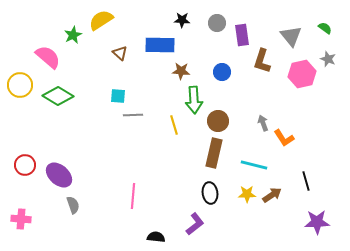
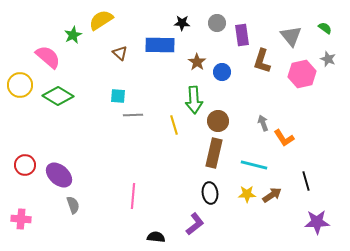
black star: moved 3 px down
brown star: moved 16 px right, 9 px up; rotated 30 degrees clockwise
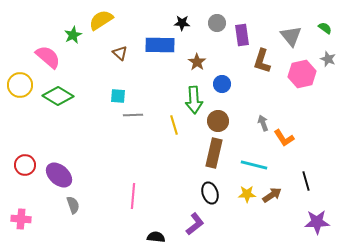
blue circle: moved 12 px down
black ellipse: rotated 10 degrees counterclockwise
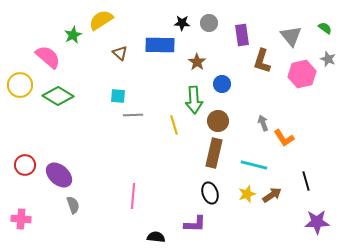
gray circle: moved 8 px left
yellow star: rotated 18 degrees counterclockwise
purple L-shape: rotated 40 degrees clockwise
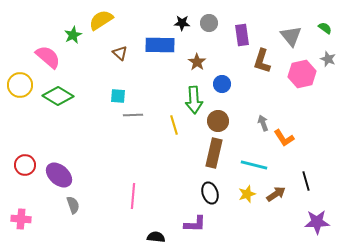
brown arrow: moved 4 px right, 1 px up
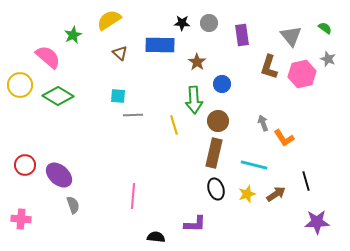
yellow semicircle: moved 8 px right
brown L-shape: moved 7 px right, 6 px down
black ellipse: moved 6 px right, 4 px up
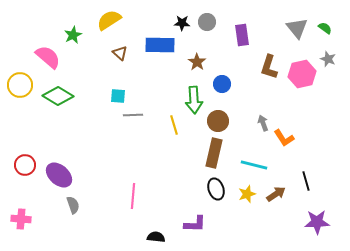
gray circle: moved 2 px left, 1 px up
gray triangle: moved 6 px right, 8 px up
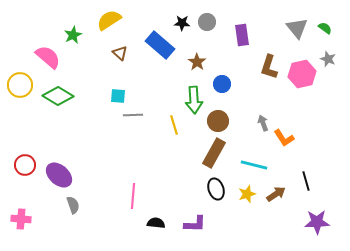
blue rectangle: rotated 40 degrees clockwise
brown rectangle: rotated 16 degrees clockwise
black semicircle: moved 14 px up
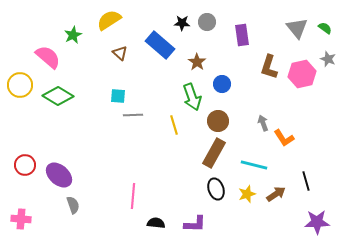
green arrow: moved 2 px left, 3 px up; rotated 16 degrees counterclockwise
